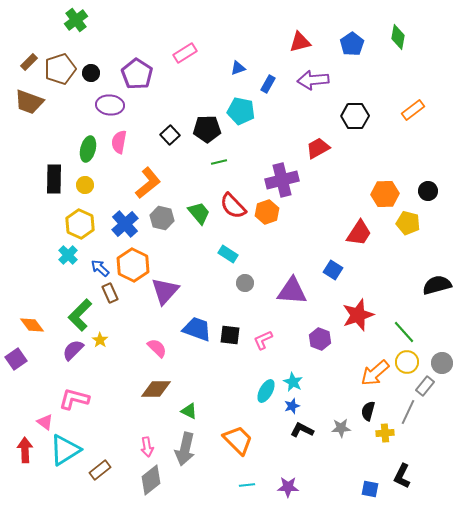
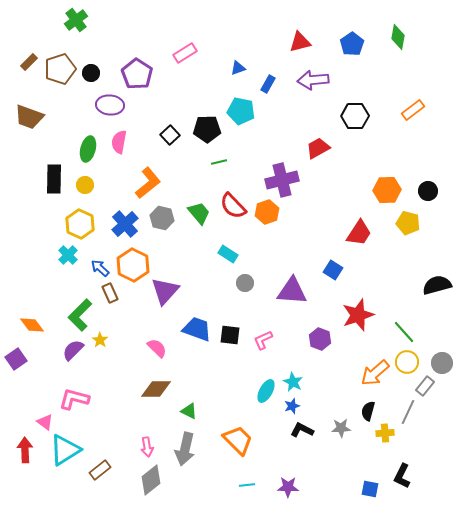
brown trapezoid at (29, 102): moved 15 px down
orange hexagon at (385, 194): moved 2 px right, 4 px up
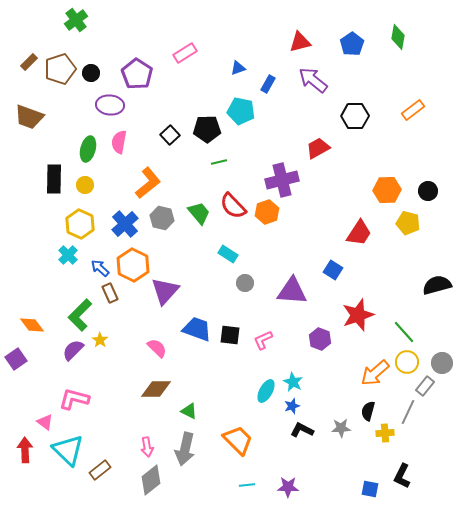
purple arrow at (313, 80): rotated 44 degrees clockwise
cyan triangle at (65, 450): moved 3 px right; rotated 44 degrees counterclockwise
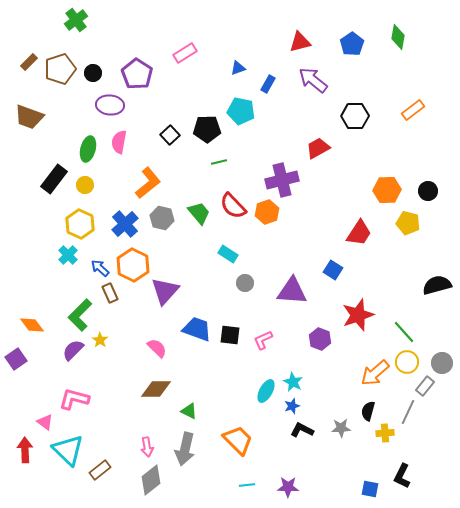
black circle at (91, 73): moved 2 px right
black rectangle at (54, 179): rotated 36 degrees clockwise
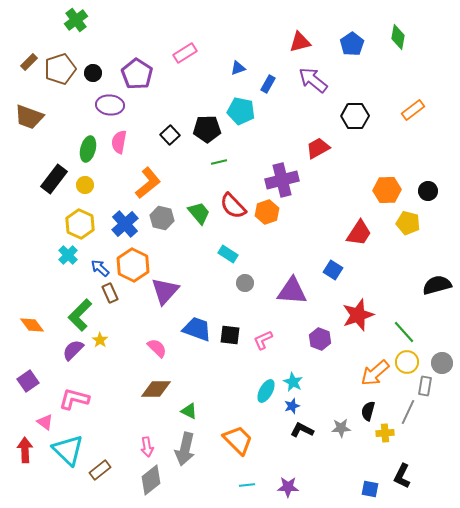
purple square at (16, 359): moved 12 px right, 22 px down
gray rectangle at (425, 386): rotated 30 degrees counterclockwise
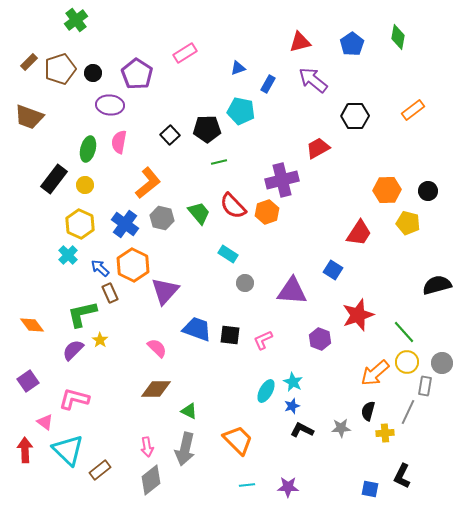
blue cross at (125, 224): rotated 12 degrees counterclockwise
green L-shape at (80, 315): moved 2 px right, 1 px up; rotated 32 degrees clockwise
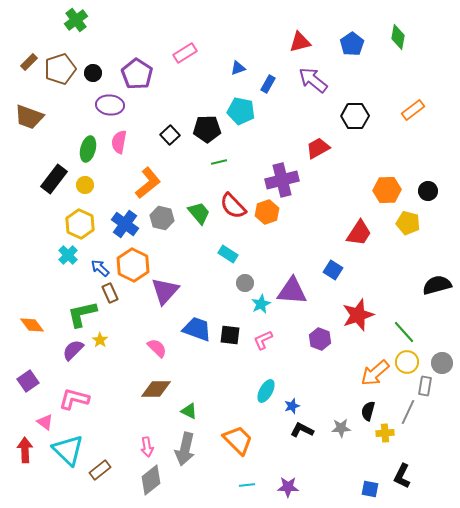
cyan star at (293, 382): moved 32 px left, 78 px up; rotated 18 degrees clockwise
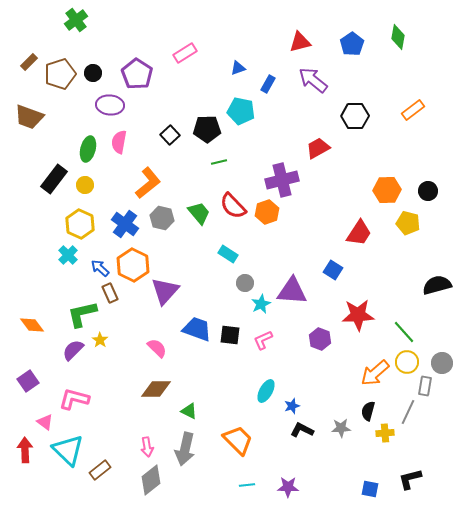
brown pentagon at (60, 69): moved 5 px down
red star at (358, 315): rotated 16 degrees clockwise
black L-shape at (402, 476): moved 8 px right, 3 px down; rotated 50 degrees clockwise
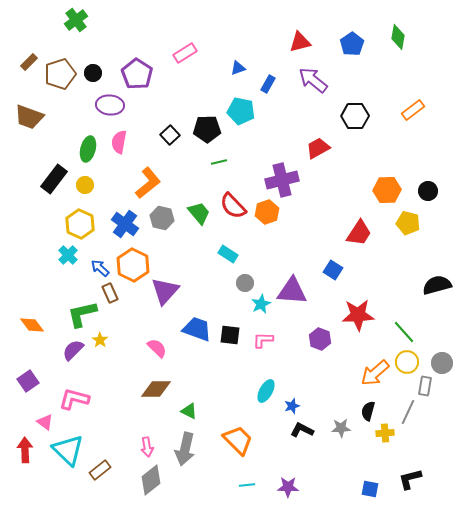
pink L-shape at (263, 340): rotated 25 degrees clockwise
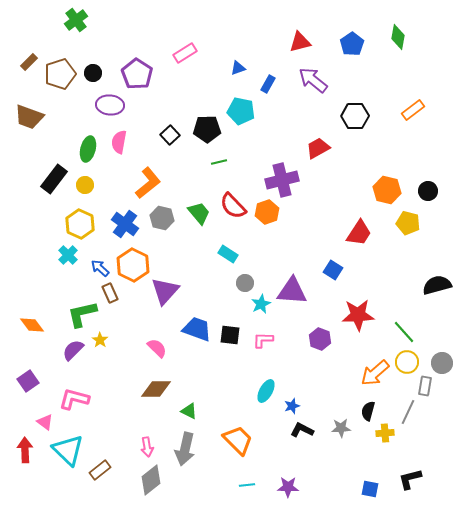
orange hexagon at (387, 190): rotated 16 degrees clockwise
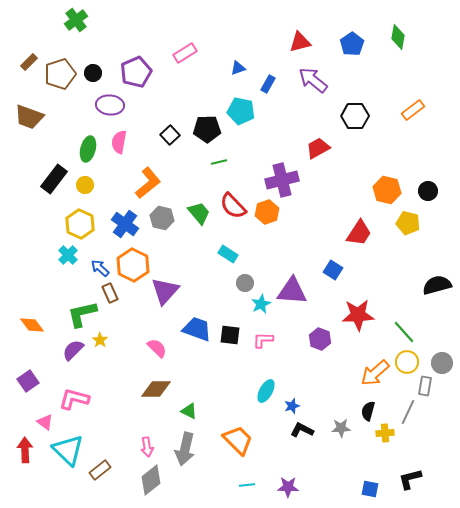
purple pentagon at (137, 74): moved 1 px left, 2 px up; rotated 16 degrees clockwise
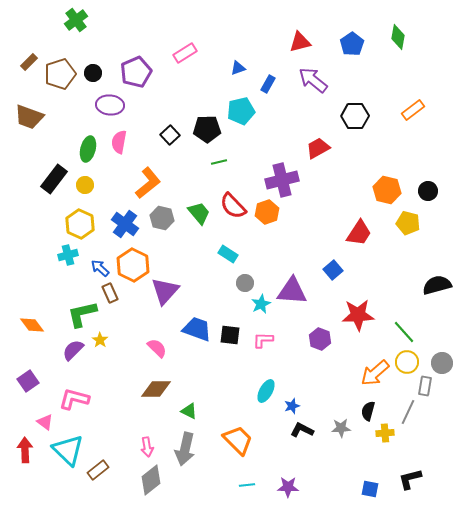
cyan pentagon at (241, 111): rotated 24 degrees counterclockwise
cyan cross at (68, 255): rotated 30 degrees clockwise
blue square at (333, 270): rotated 18 degrees clockwise
brown rectangle at (100, 470): moved 2 px left
